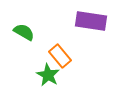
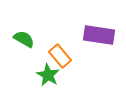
purple rectangle: moved 8 px right, 14 px down
green semicircle: moved 7 px down
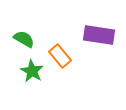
green star: moved 16 px left, 4 px up
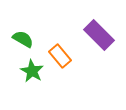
purple rectangle: rotated 36 degrees clockwise
green semicircle: moved 1 px left
